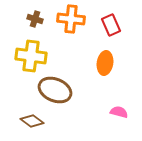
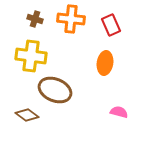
brown diamond: moved 5 px left, 6 px up
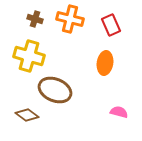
orange cross: moved 1 px left; rotated 8 degrees clockwise
yellow cross: moved 2 px left; rotated 8 degrees clockwise
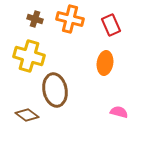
brown ellipse: rotated 56 degrees clockwise
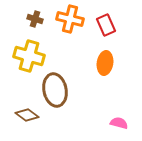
red rectangle: moved 5 px left
pink semicircle: moved 11 px down
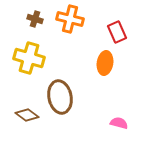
red rectangle: moved 11 px right, 7 px down
yellow cross: moved 2 px down
brown ellipse: moved 5 px right, 7 px down
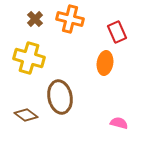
brown cross: rotated 28 degrees clockwise
brown diamond: moved 1 px left
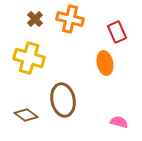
orange ellipse: rotated 20 degrees counterclockwise
brown ellipse: moved 3 px right, 3 px down
pink semicircle: moved 1 px up
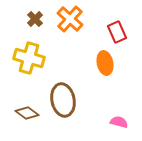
orange cross: rotated 28 degrees clockwise
brown diamond: moved 1 px right, 2 px up
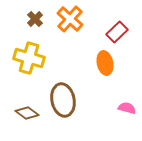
red rectangle: rotated 70 degrees clockwise
pink semicircle: moved 8 px right, 14 px up
